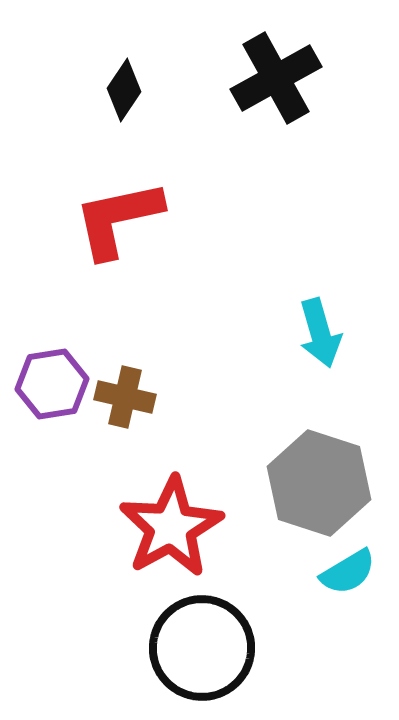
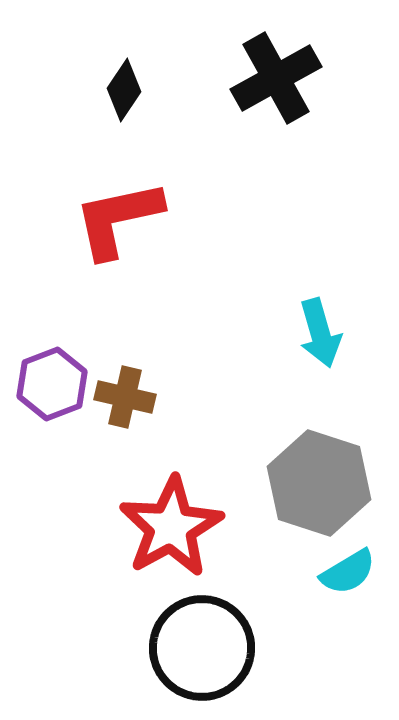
purple hexagon: rotated 12 degrees counterclockwise
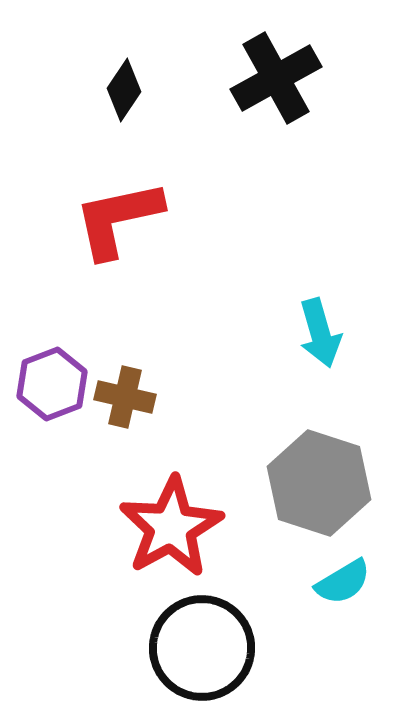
cyan semicircle: moved 5 px left, 10 px down
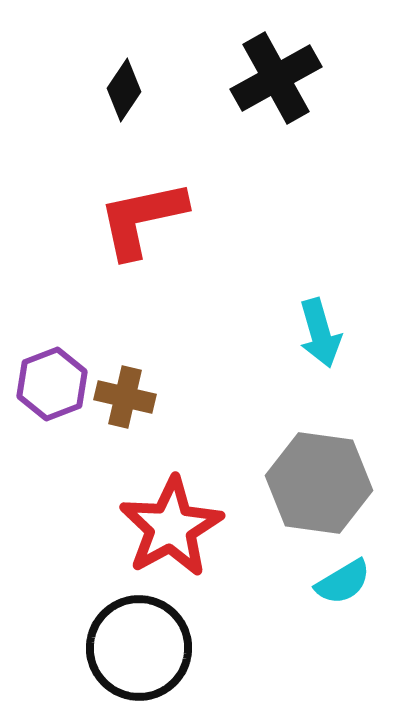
red L-shape: moved 24 px right
gray hexagon: rotated 10 degrees counterclockwise
black circle: moved 63 px left
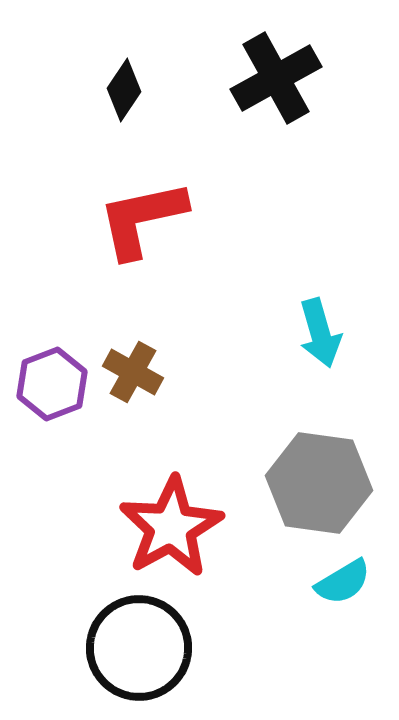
brown cross: moved 8 px right, 25 px up; rotated 16 degrees clockwise
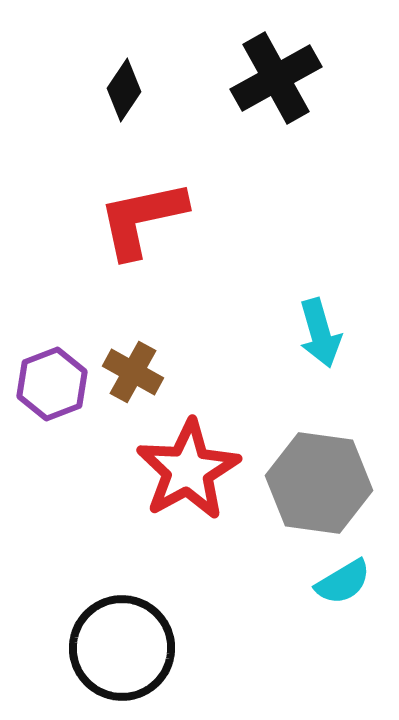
red star: moved 17 px right, 57 px up
black circle: moved 17 px left
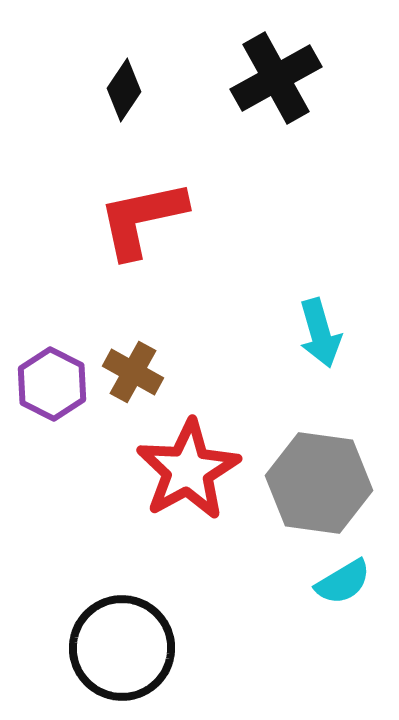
purple hexagon: rotated 12 degrees counterclockwise
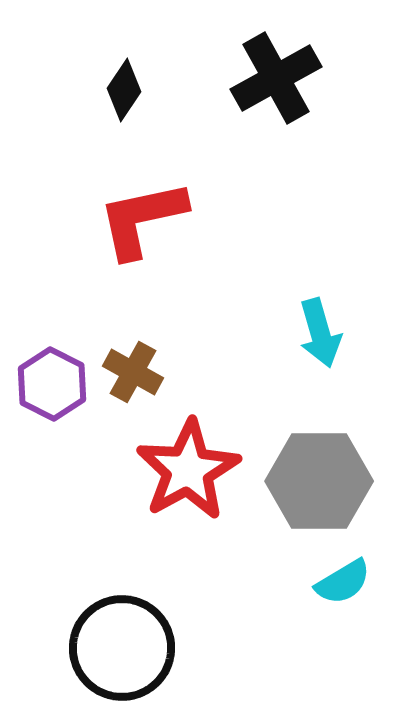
gray hexagon: moved 2 px up; rotated 8 degrees counterclockwise
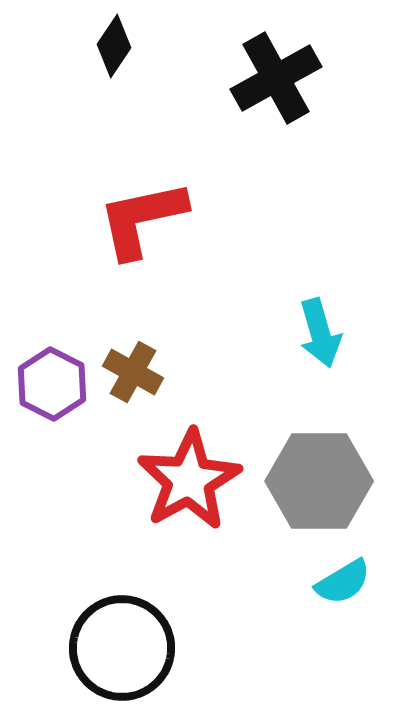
black diamond: moved 10 px left, 44 px up
red star: moved 1 px right, 10 px down
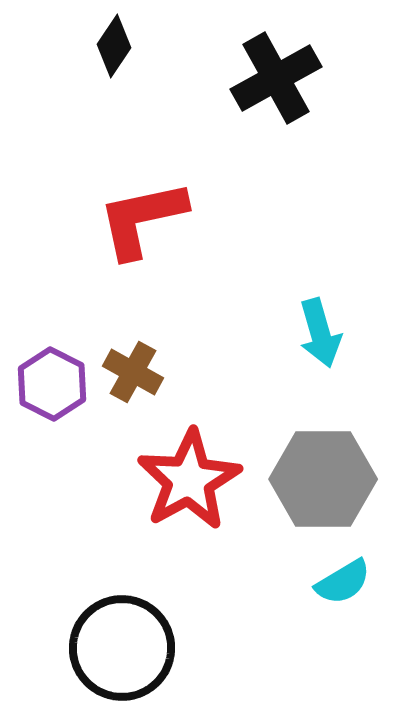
gray hexagon: moved 4 px right, 2 px up
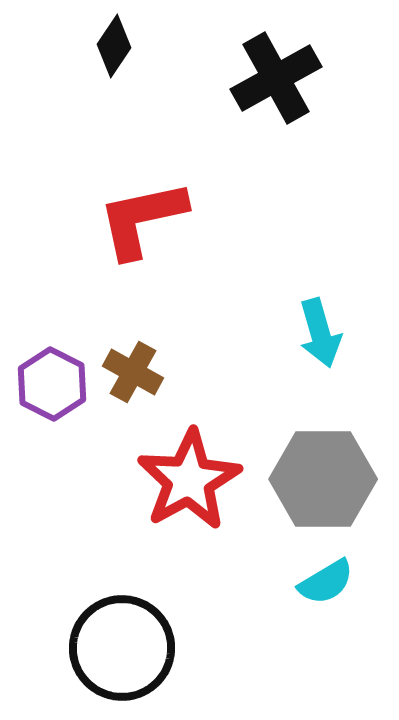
cyan semicircle: moved 17 px left
